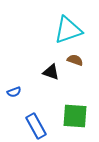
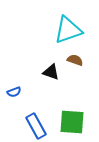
green square: moved 3 px left, 6 px down
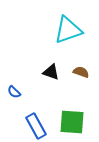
brown semicircle: moved 6 px right, 12 px down
blue semicircle: rotated 64 degrees clockwise
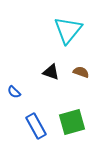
cyan triangle: rotated 32 degrees counterclockwise
green square: rotated 20 degrees counterclockwise
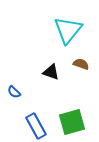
brown semicircle: moved 8 px up
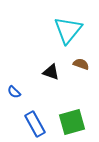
blue rectangle: moved 1 px left, 2 px up
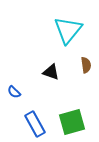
brown semicircle: moved 5 px right, 1 px down; rotated 63 degrees clockwise
